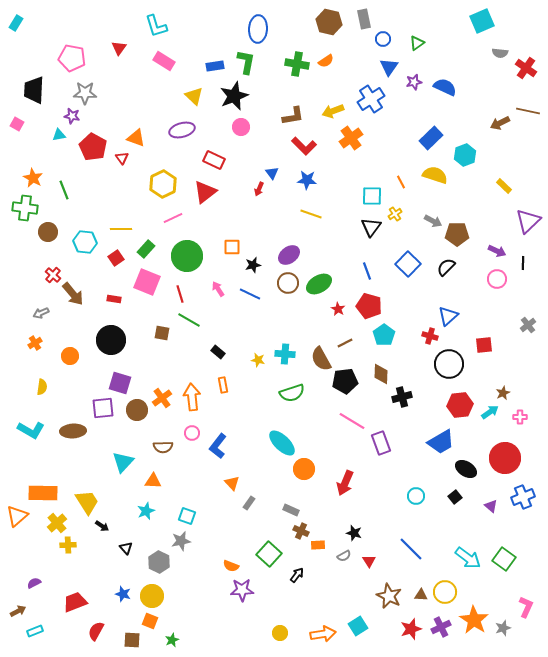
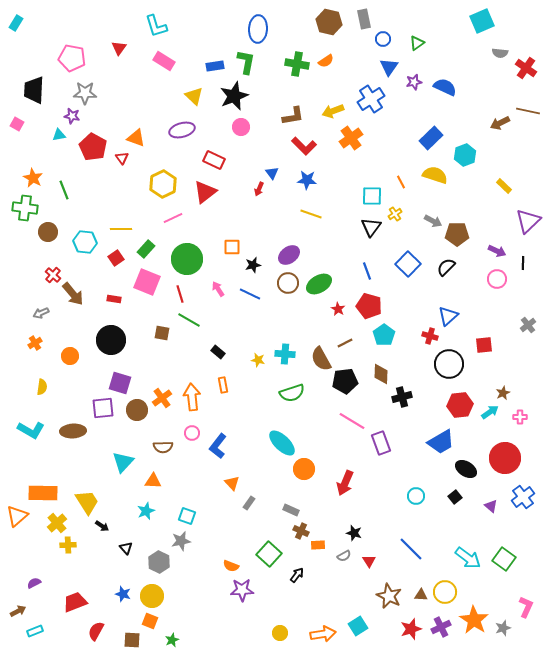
green circle at (187, 256): moved 3 px down
blue cross at (523, 497): rotated 15 degrees counterclockwise
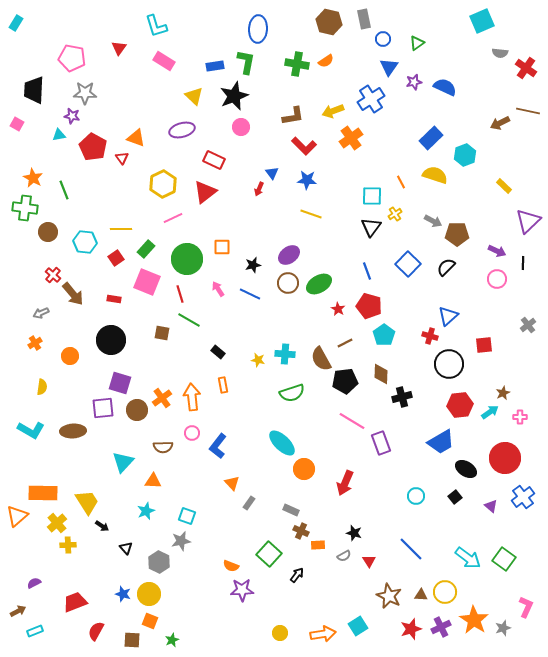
orange square at (232, 247): moved 10 px left
yellow circle at (152, 596): moved 3 px left, 2 px up
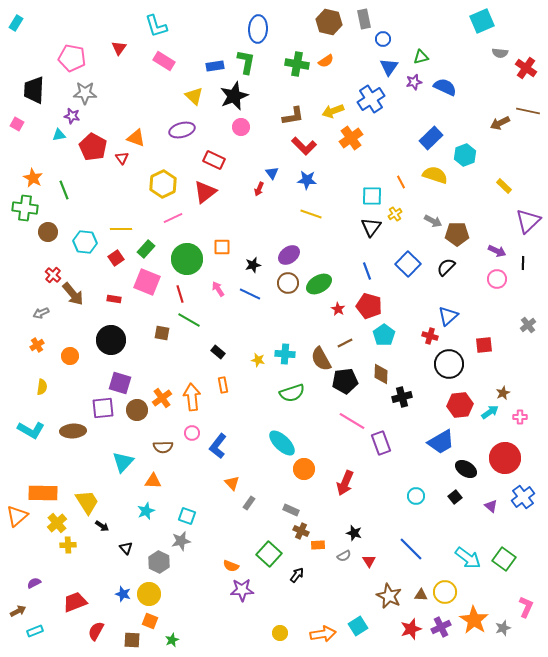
green triangle at (417, 43): moved 4 px right, 14 px down; rotated 21 degrees clockwise
orange cross at (35, 343): moved 2 px right, 2 px down
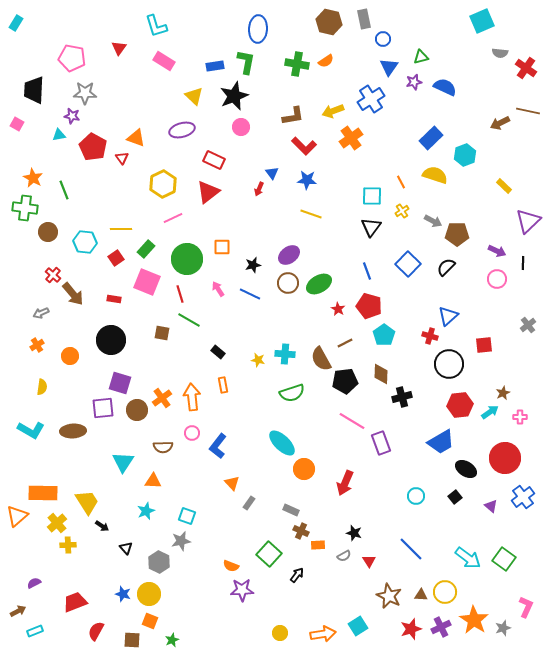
red triangle at (205, 192): moved 3 px right
yellow cross at (395, 214): moved 7 px right, 3 px up
cyan triangle at (123, 462): rotated 10 degrees counterclockwise
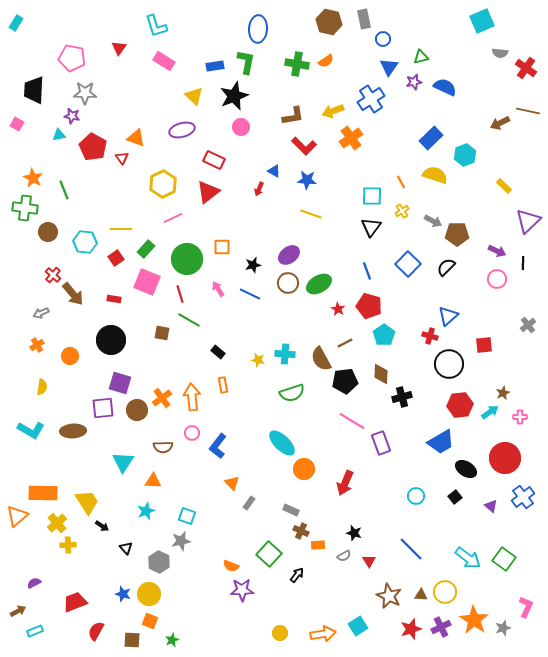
blue triangle at (272, 173): moved 2 px right, 2 px up; rotated 24 degrees counterclockwise
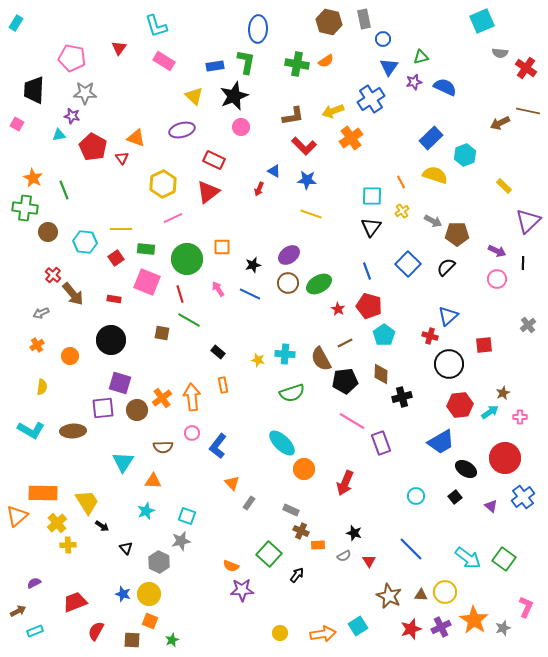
green rectangle at (146, 249): rotated 54 degrees clockwise
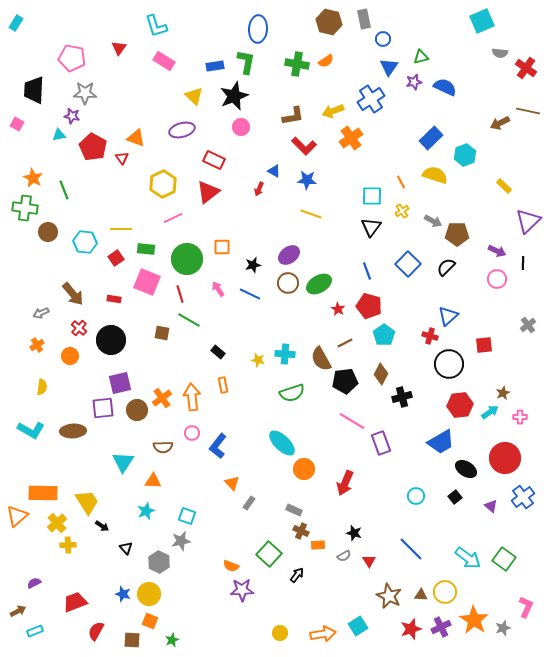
red cross at (53, 275): moved 26 px right, 53 px down
brown diamond at (381, 374): rotated 25 degrees clockwise
purple square at (120, 383): rotated 30 degrees counterclockwise
gray rectangle at (291, 510): moved 3 px right
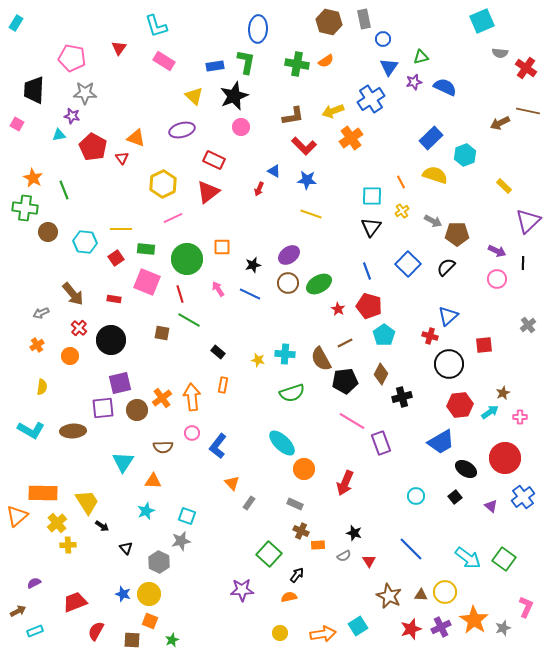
orange rectangle at (223, 385): rotated 21 degrees clockwise
gray rectangle at (294, 510): moved 1 px right, 6 px up
orange semicircle at (231, 566): moved 58 px right, 31 px down; rotated 147 degrees clockwise
